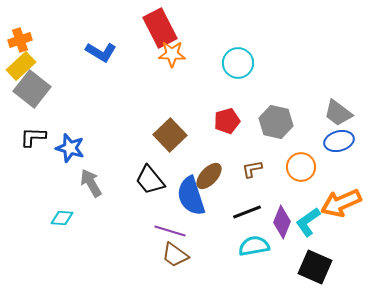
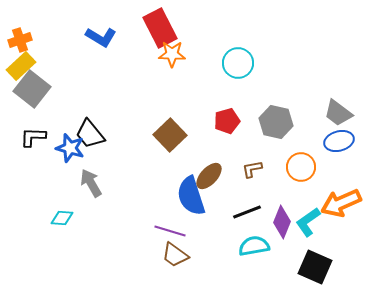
blue L-shape: moved 15 px up
black trapezoid: moved 60 px left, 46 px up
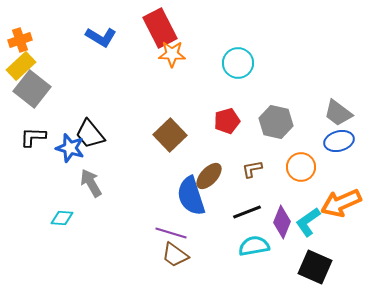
purple line: moved 1 px right, 2 px down
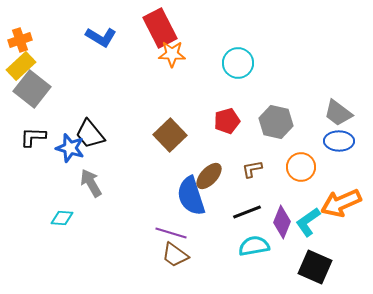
blue ellipse: rotated 16 degrees clockwise
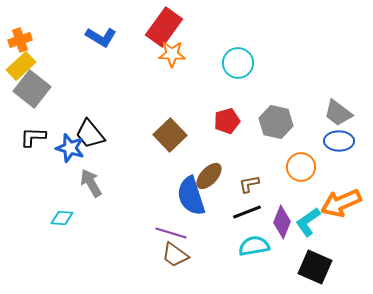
red rectangle: moved 4 px right, 1 px up; rotated 63 degrees clockwise
brown L-shape: moved 3 px left, 15 px down
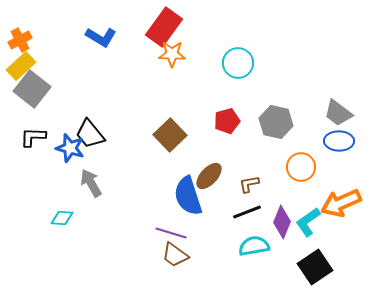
orange cross: rotated 10 degrees counterclockwise
blue semicircle: moved 3 px left
black square: rotated 32 degrees clockwise
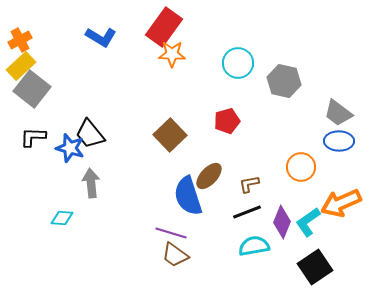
gray hexagon: moved 8 px right, 41 px up
gray arrow: rotated 24 degrees clockwise
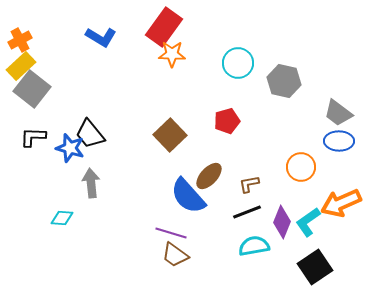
blue semicircle: rotated 24 degrees counterclockwise
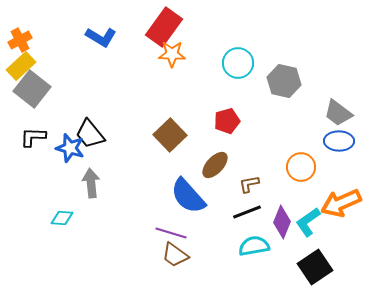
brown ellipse: moved 6 px right, 11 px up
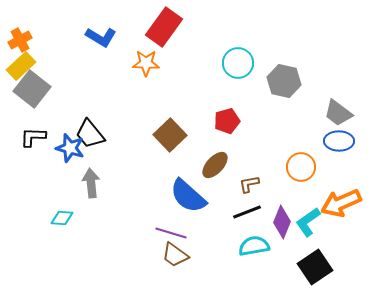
orange star: moved 26 px left, 9 px down
blue semicircle: rotated 6 degrees counterclockwise
